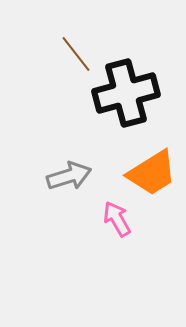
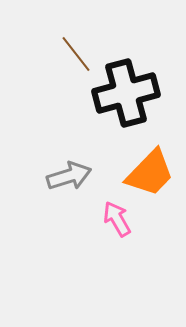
orange trapezoid: moved 2 px left; rotated 14 degrees counterclockwise
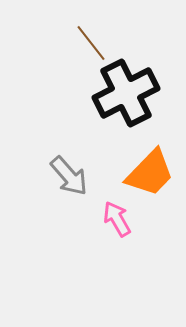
brown line: moved 15 px right, 11 px up
black cross: rotated 12 degrees counterclockwise
gray arrow: rotated 66 degrees clockwise
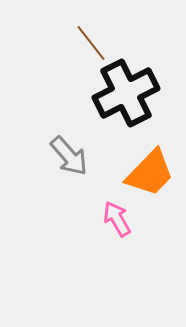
gray arrow: moved 20 px up
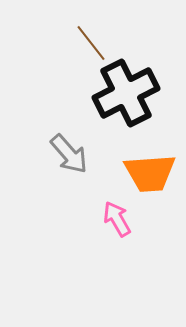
gray arrow: moved 2 px up
orange trapezoid: rotated 42 degrees clockwise
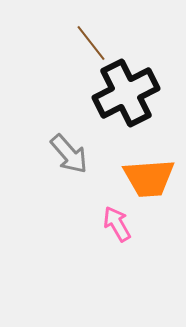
orange trapezoid: moved 1 px left, 5 px down
pink arrow: moved 5 px down
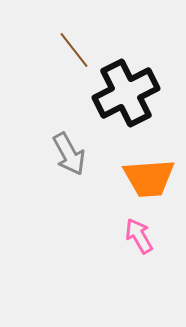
brown line: moved 17 px left, 7 px down
gray arrow: rotated 12 degrees clockwise
pink arrow: moved 22 px right, 12 px down
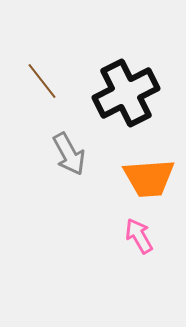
brown line: moved 32 px left, 31 px down
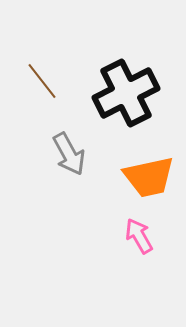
orange trapezoid: moved 1 px up; rotated 8 degrees counterclockwise
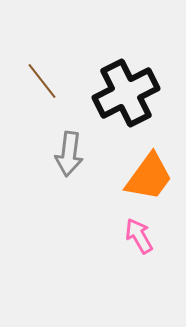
gray arrow: rotated 36 degrees clockwise
orange trapezoid: rotated 42 degrees counterclockwise
